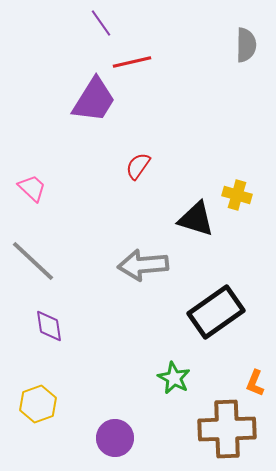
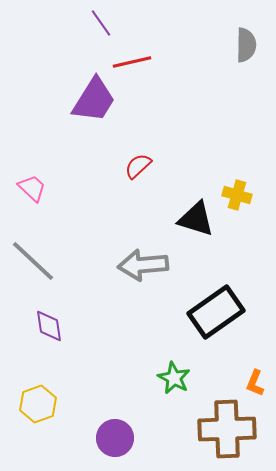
red semicircle: rotated 12 degrees clockwise
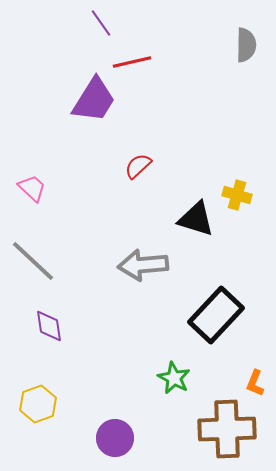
black rectangle: moved 3 px down; rotated 12 degrees counterclockwise
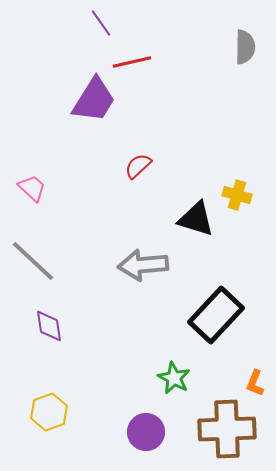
gray semicircle: moved 1 px left, 2 px down
yellow hexagon: moved 11 px right, 8 px down
purple circle: moved 31 px right, 6 px up
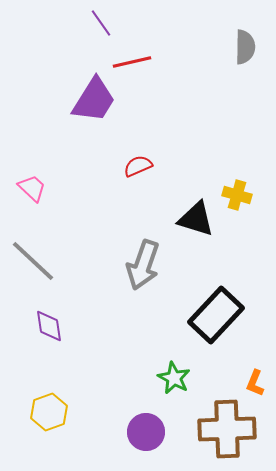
red semicircle: rotated 20 degrees clockwise
gray arrow: rotated 66 degrees counterclockwise
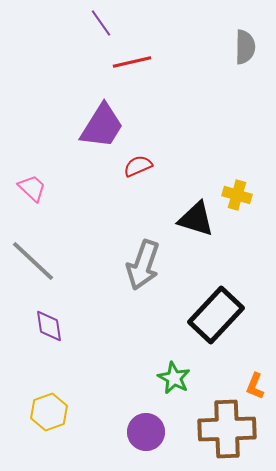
purple trapezoid: moved 8 px right, 26 px down
orange L-shape: moved 3 px down
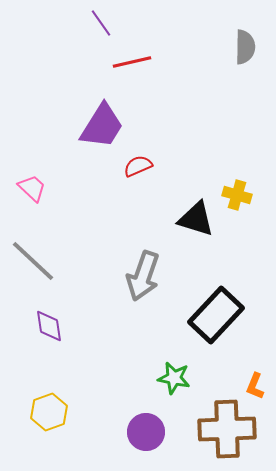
gray arrow: moved 11 px down
green star: rotated 16 degrees counterclockwise
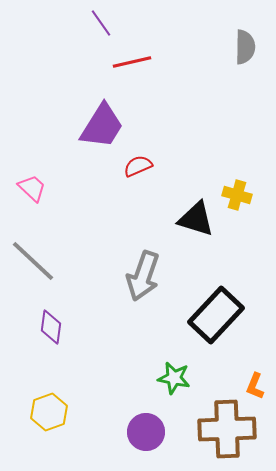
purple diamond: moved 2 px right, 1 px down; rotated 16 degrees clockwise
